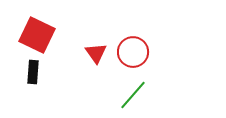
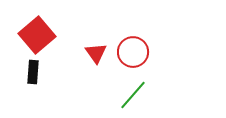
red square: rotated 24 degrees clockwise
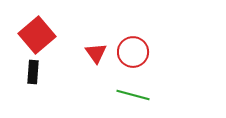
green line: rotated 64 degrees clockwise
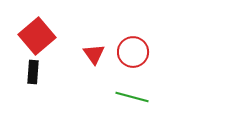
red square: moved 1 px down
red triangle: moved 2 px left, 1 px down
green line: moved 1 px left, 2 px down
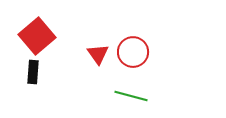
red triangle: moved 4 px right
green line: moved 1 px left, 1 px up
